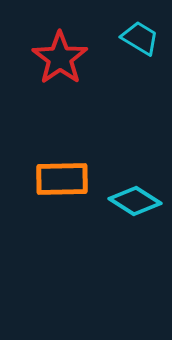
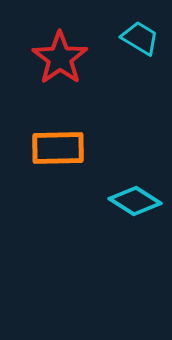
orange rectangle: moved 4 px left, 31 px up
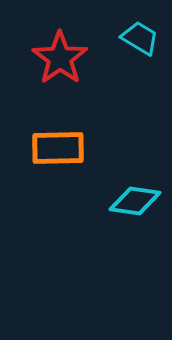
cyan diamond: rotated 24 degrees counterclockwise
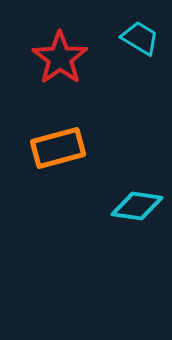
orange rectangle: rotated 14 degrees counterclockwise
cyan diamond: moved 2 px right, 5 px down
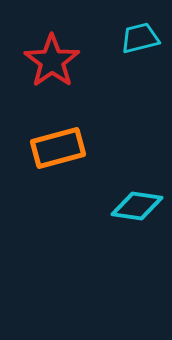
cyan trapezoid: rotated 45 degrees counterclockwise
red star: moved 8 px left, 3 px down
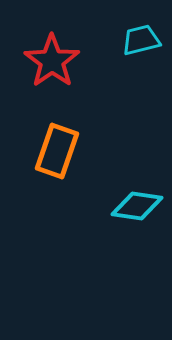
cyan trapezoid: moved 1 px right, 2 px down
orange rectangle: moved 1 px left, 3 px down; rotated 56 degrees counterclockwise
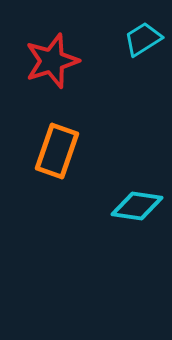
cyan trapezoid: moved 2 px right, 1 px up; rotated 18 degrees counterclockwise
red star: rotated 18 degrees clockwise
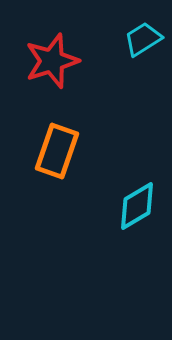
cyan diamond: rotated 39 degrees counterclockwise
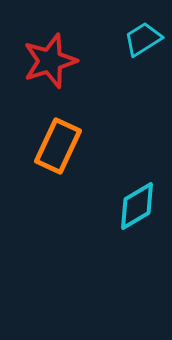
red star: moved 2 px left
orange rectangle: moved 1 px right, 5 px up; rotated 6 degrees clockwise
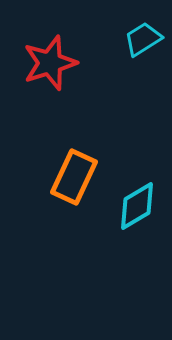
red star: moved 2 px down
orange rectangle: moved 16 px right, 31 px down
